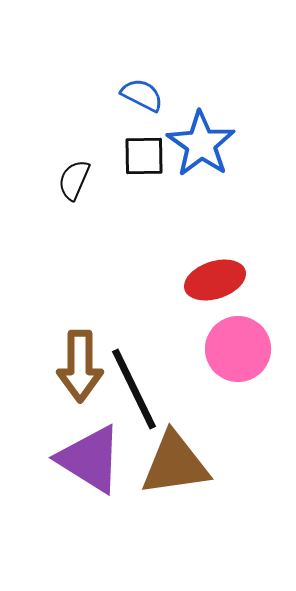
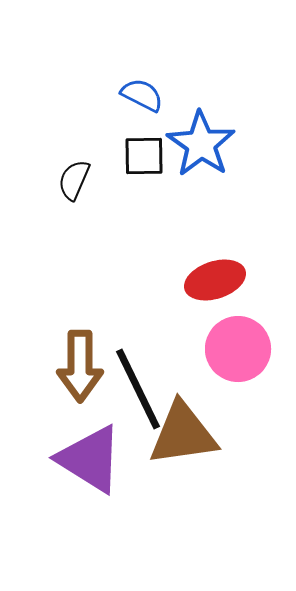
black line: moved 4 px right
brown triangle: moved 8 px right, 30 px up
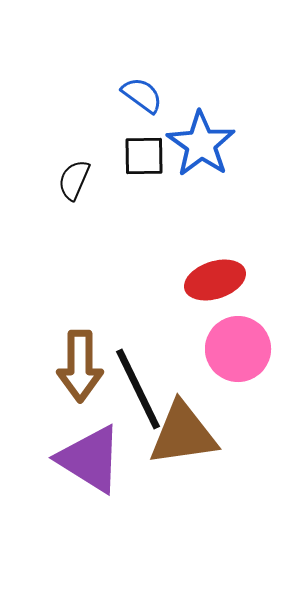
blue semicircle: rotated 9 degrees clockwise
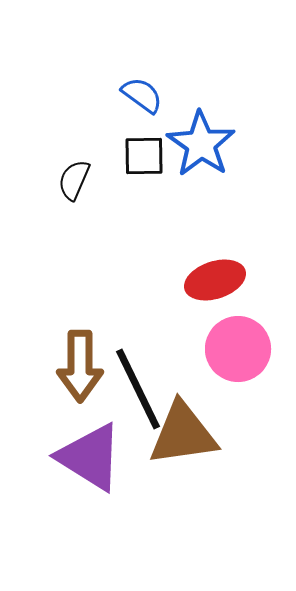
purple triangle: moved 2 px up
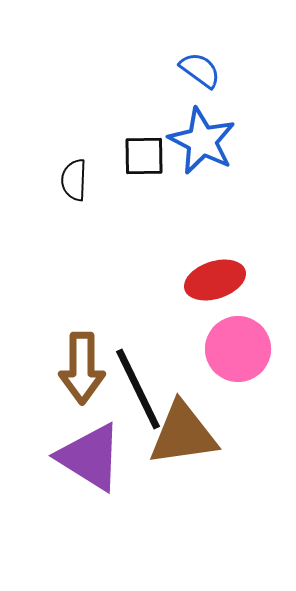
blue semicircle: moved 58 px right, 25 px up
blue star: moved 1 px right, 3 px up; rotated 8 degrees counterclockwise
black semicircle: rotated 21 degrees counterclockwise
brown arrow: moved 2 px right, 2 px down
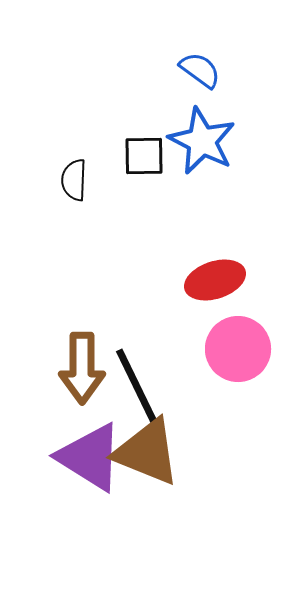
brown triangle: moved 36 px left, 18 px down; rotated 30 degrees clockwise
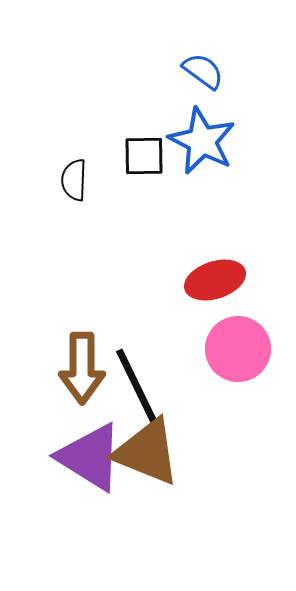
blue semicircle: moved 3 px right, 1 px down
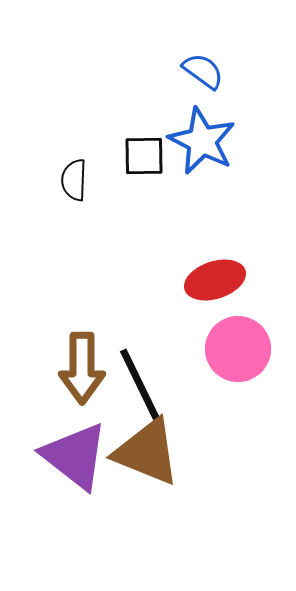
black line: moved 4 px right
purple triangle: moved 15 px left, 1 px up; rotated 6 degrees clockwise
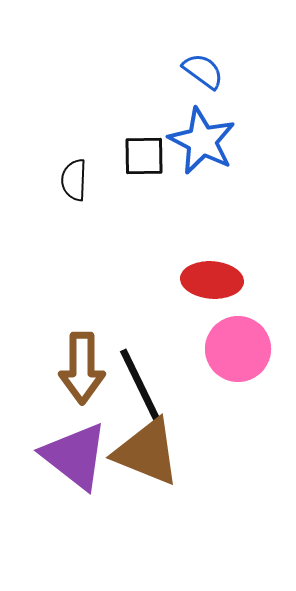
red ellipse: moved 3 px left; rotated 22 degrees clockwise
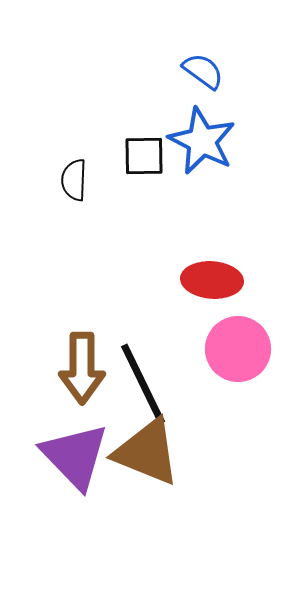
black line: moved 1 px right, 5 px up
purple triangle: rotated 8 degrees clockwise
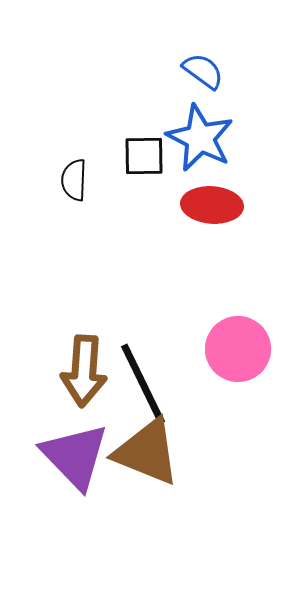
blue star: moved 2 px left, 3 px up
red ellipse: moved 75 px up
brown arrow: moved 2 px right, 3 px down; rotated 4 degrees clockwise
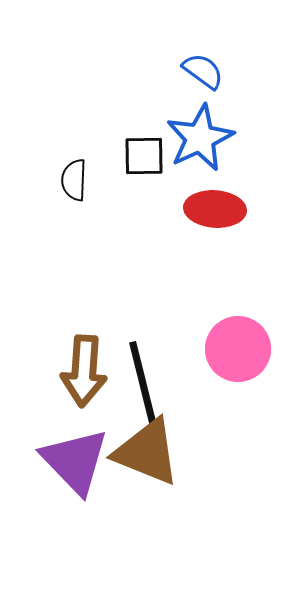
blue star: rotated 20 degrees clockwise
red ellipse: moved 3 px right, 4 px down
black line: rotated 12 degrees clockwise
purple triangle: moved 5 px down
